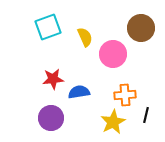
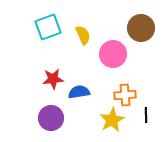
yellow semicircle: moved 2 px left, 2 px up
black line: rotated 14 degrees counterclockwise
yellow star: moved 1 px left, 2 px up
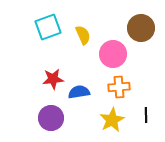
orange cross: moved 6 px left, 8 px up
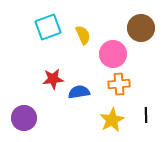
orange cross: moved 3 px up
purple circle: moved 27 px left
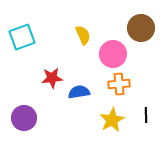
cyan square: moved 26 px left, 10 px down
red star: moved 1 px left, 1 px up
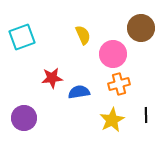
orange cross: rotated 10 degrees counterclockwise
